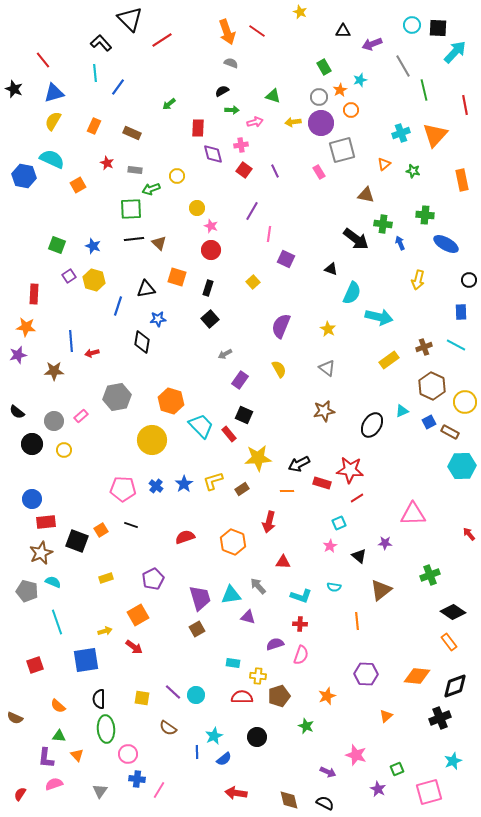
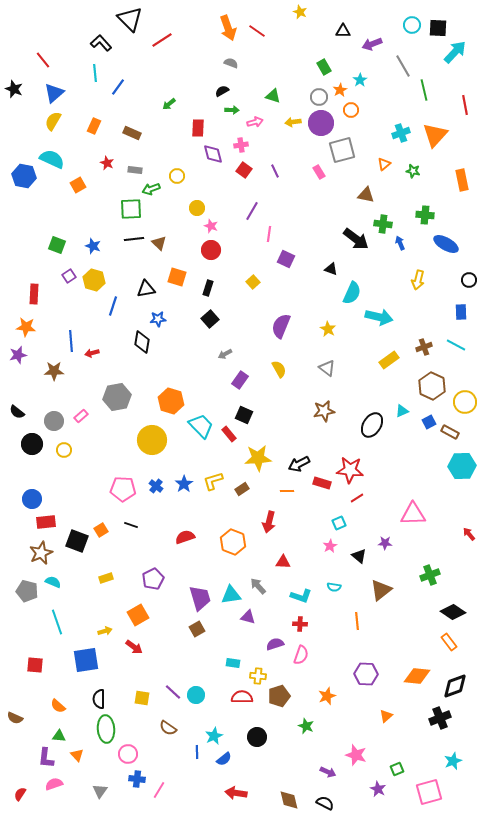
orange arrow at (227, 32): moved 1 px right, 4 px up
cyan star at (360, 80): rotated 16 degrees counterclockwise
blue triangle at (54, 93): rotated 25 degrees counterclockwise
blue line at (118, 306): moved 5 px left
red square at (35, 665): rotated 24 degrees clockwise
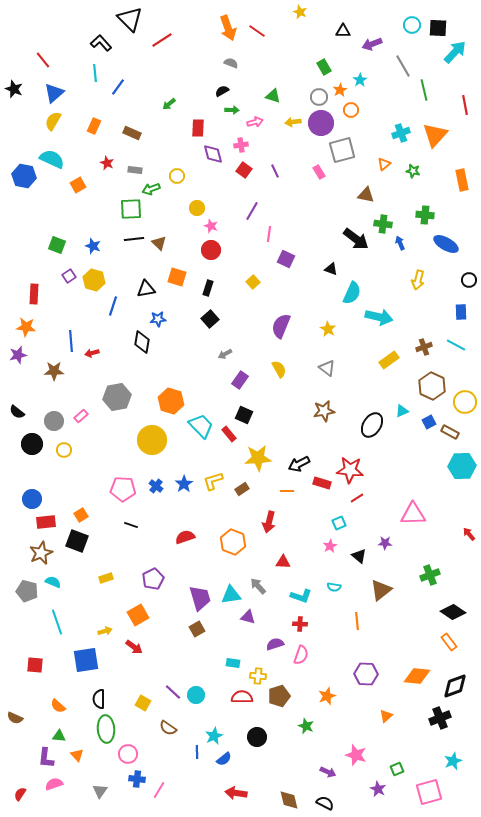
orange square at (101, 530): moved 20 px left, 15 px up
yellow square at (142, 698): moved 1 px right, 5 px down; rotated 21 degrees clockwise
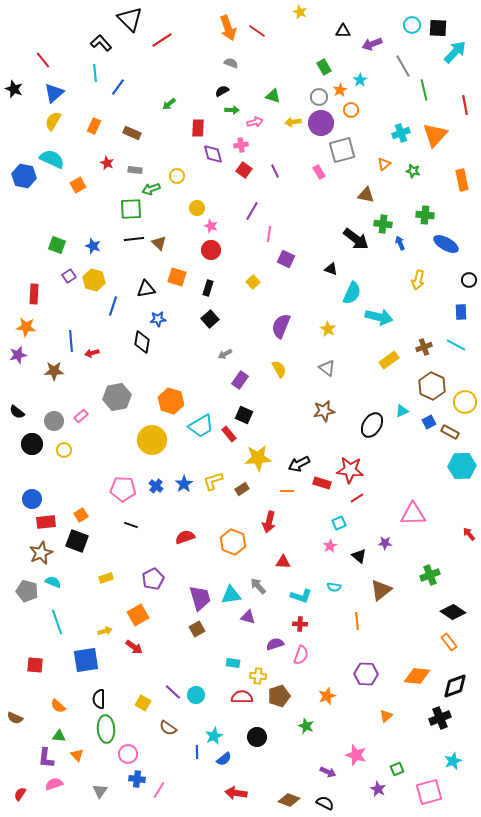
cyan trapezoid at (201, 426): rotated 104 degrees clockwise
brown diamond at (289, 800): rotated 55 degrees counterclockwise
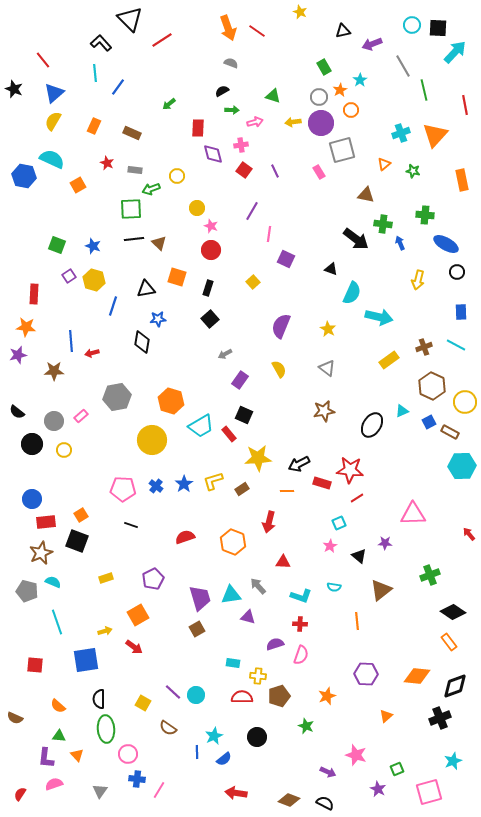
black triangle at (343, 31): rotated 14 degrees counterclockwise
black circle at (469, 280): moved 12 px left, 8 px up
